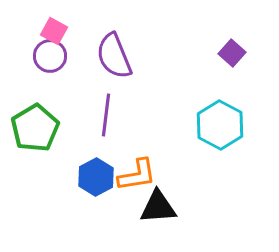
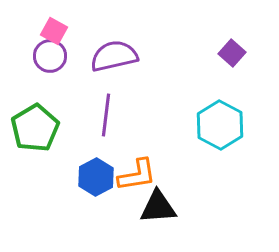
purple semicircle: rotated 99 degrees clockwise
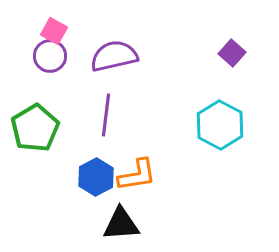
black triangle: moved 37 px left, 17 px down
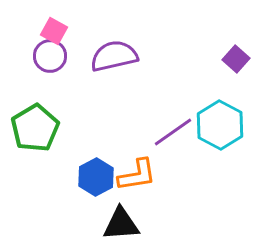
purple square: moved 4 px right, 6 px down
purple line: moved 67 px right, 17 px down; rotated 48 degrees clockwise
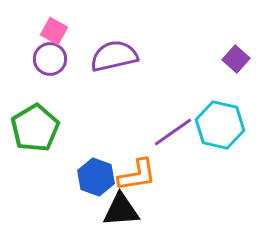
purple circle: moved 3 px down
cyan hexagon: rotated 15 degrees counterclockwise
blue hexagon: rotated 12 degrees counterclockwise
black triangle: moved 14 px up
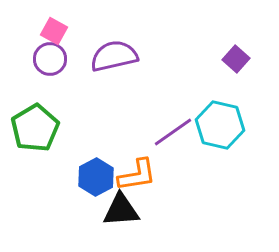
blue hexagon: rotated 12 degrees clockwise
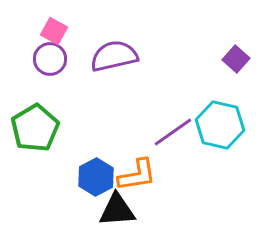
black triangle: moved 4 px left
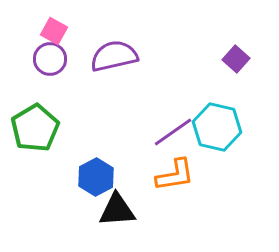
cyan hexagon: moved 3 px left, 2 px down
orange L-shape: moved 38 px right
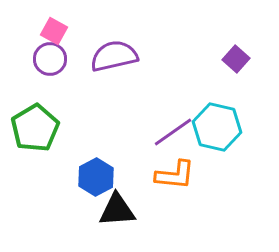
orange L-shape: rotated 15 degrees clockwise
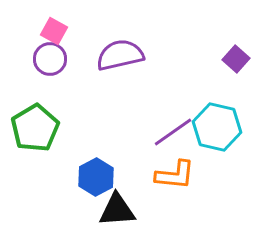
purple semicircle: moved 6 px right, 1 px up
